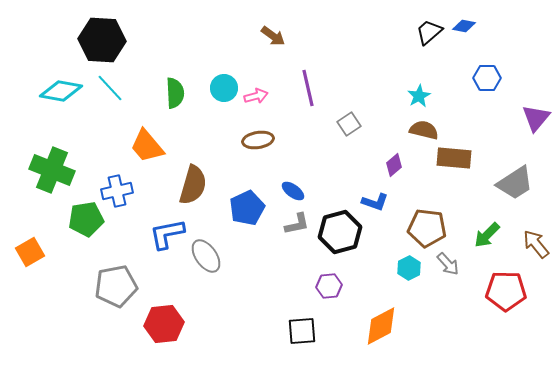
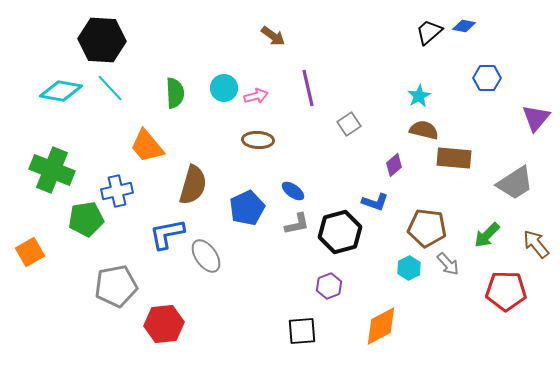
brown ellipse at (258, 140): rotated 12 degrees clockwise
purple hexagon at (329, 286): rotated 15 degrees counterclockwise
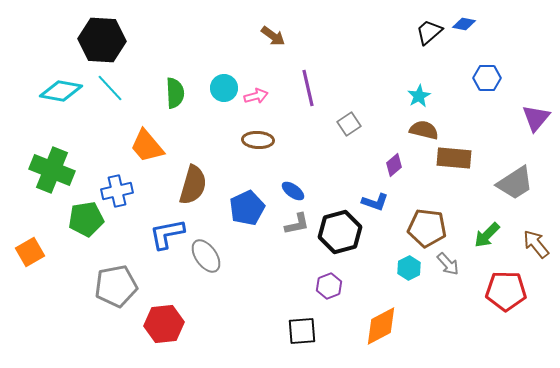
blue diamond at (464, 26): moved 2 px up
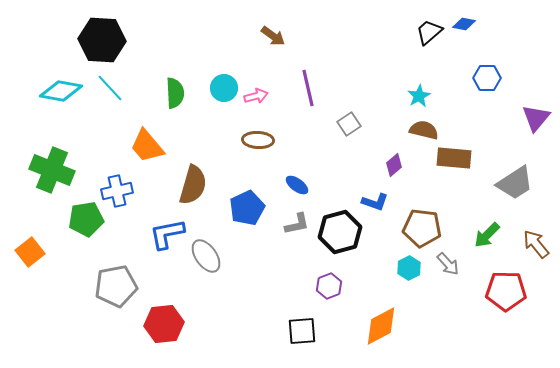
blue ellipse at (293, 191): moved 4 px right, 6 px up
brown pentagon at (427, 228): moved 5 px left
orange square at (30, 252): rotated 8 degrees counterclockwise
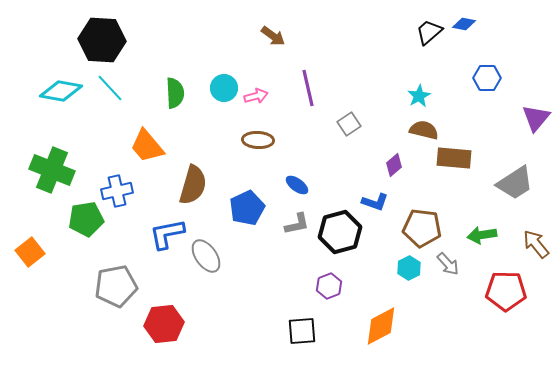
green arrow at (487, 235): moved 5 px left; rotated 36 degrees clockwise
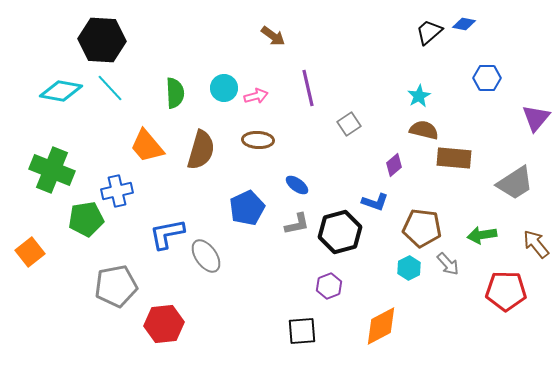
brown semicircle at (193, 185): moved 8 px right, 35 px up
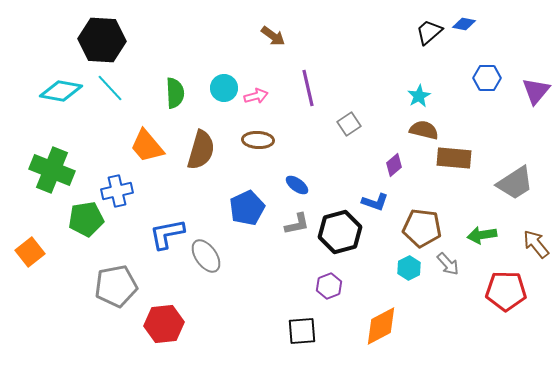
purple triangle at (536, 118): moved 27 px up
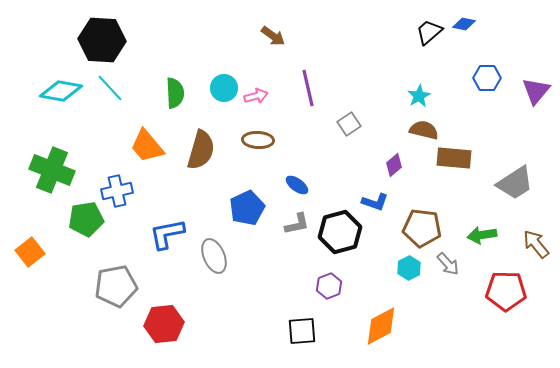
gray ellipse at (206, 256): moved 8 px right; rotated 12 degrees clockwise
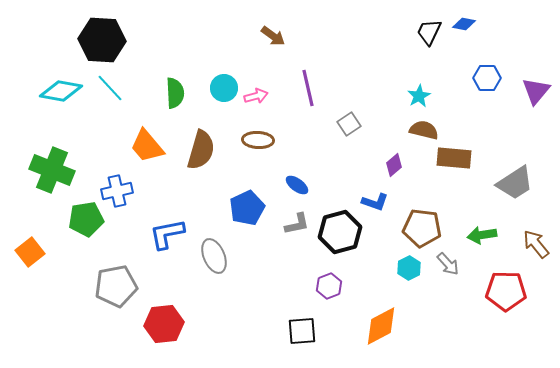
black trapezoid at (429, 32): rotated 24 degrees counterclockwise
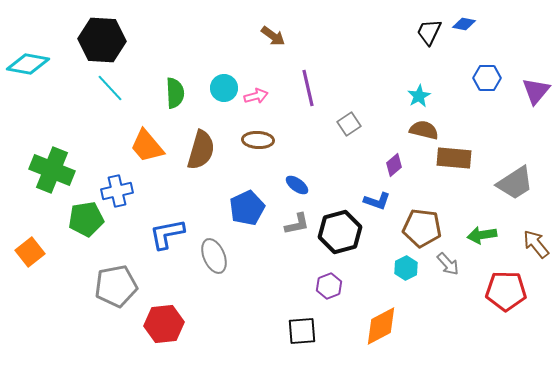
cyan diamond at (61, 91): moved 33 px left, 27 px up
blue L-shape at (375, 202): moved 2 px right, 1 px up
cyan hexagon at (409, 268): moved 3 px left
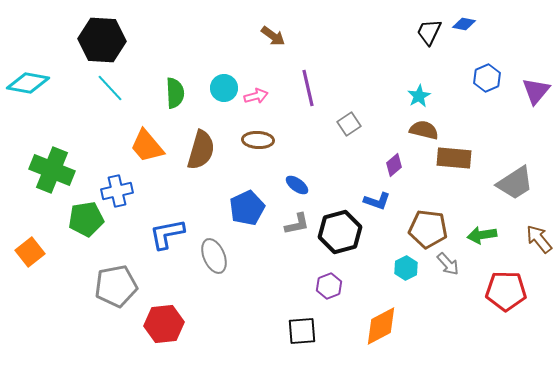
cyan diamond at (28, 64): moved 19 px down
blue hexagon at (487, 78): rotated 24 degrees counterclockwise
brown pentagon at (422, 228): moved 6 px right, 1 px down
brown arrow at (536, 244): moved 3 px right, 5 px up
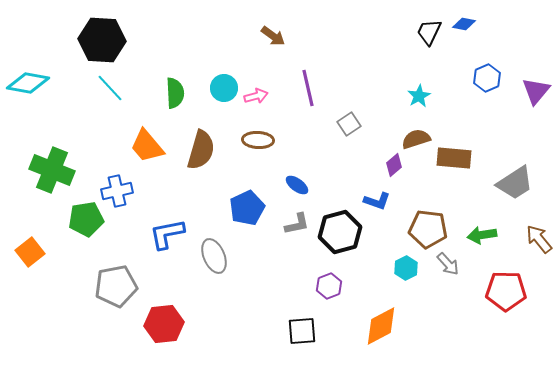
brown semicircle at (424, 130): moved 8 px left, 9 px down; rotated 32 degrees counterclockwise
